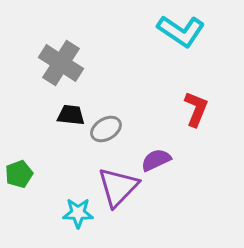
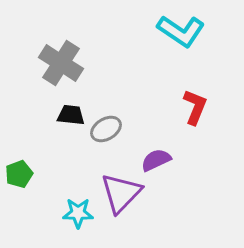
red L-shape: moved 1 px left, 2 px up
purple triangle: moved 3 px right, 6 px down
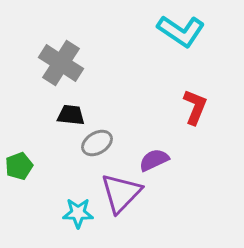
gray ellipse: moved 9 px left, 14 px down
purple semicircle: moved 2 px left
green pentagon: moved 8 px up
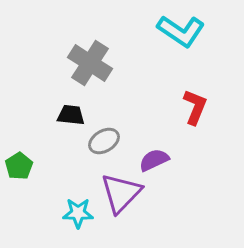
gray cross: moved 29 px right
gray ellipse: moved 7 px right, 2 px up
green pentagon: rotated 12 degrees counterclockwise
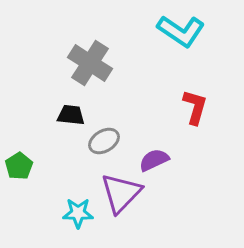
red L-shape: rotated 6 degrees counterclockwise
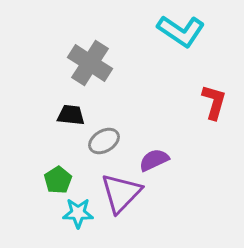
red L-shape: moved 19 px right, 5 px up
green pentagon: moved 39 px right, 14 px down
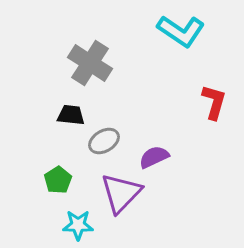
purple semicircle: moved 3 px up
cyan star: moved 12 px down
